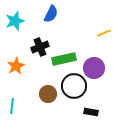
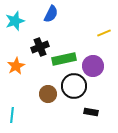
purple circle: moved 1 px left, 2 px up
cyan line: moved 9 px down
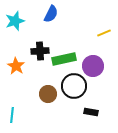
black cross: moved 4 px down; rotated 18 degrees clockwise
orange star: rotated 12 degrees counterclockwise
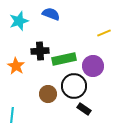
blue semicircle: rotated 96 degrees counterclockwise
cyan star: moved 4 px right
black rectangle: moved 7 px left, 3 px up; rotated 24 degrees clockwise
